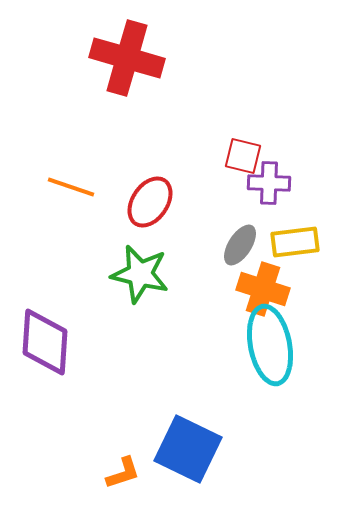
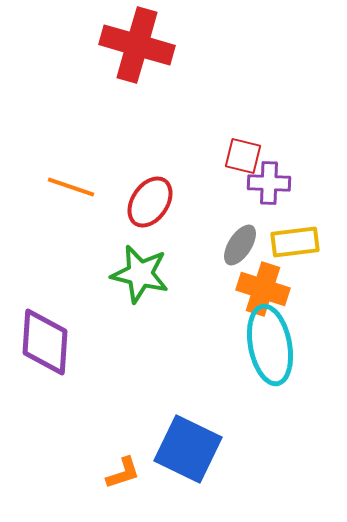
red cross: moved 10 px right, 13 px up
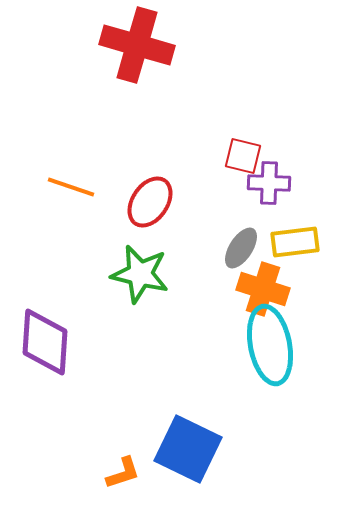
gray ellipse: moved 1 px right, 3 px down
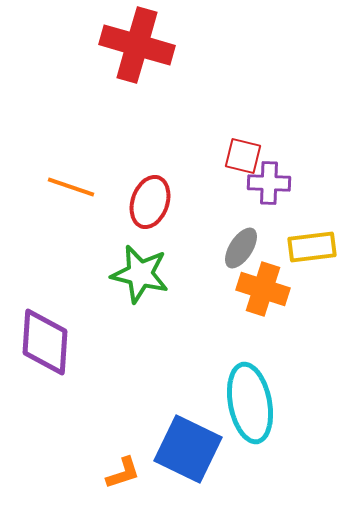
red ellipse: rotated 15 degrees counterclockwise
yellow rectangle: moved 17 px right, 5 px down
cyan ellipse: moved 20 px left, 58 px down
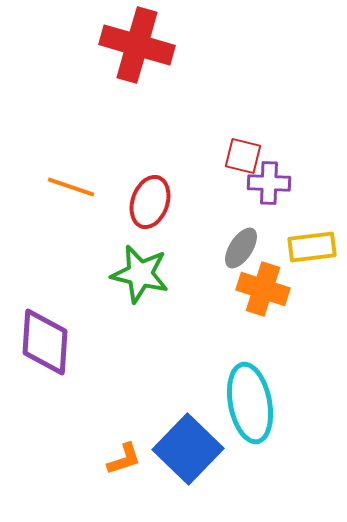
blue square: rotated 18 degrees clockwise
orange L-shape: moved 1 px right, 14 px up
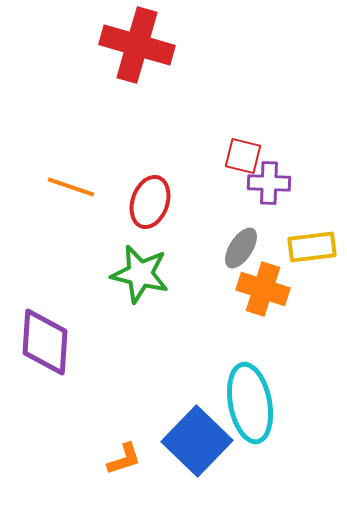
blue square: moved 9 px right, 8 px up
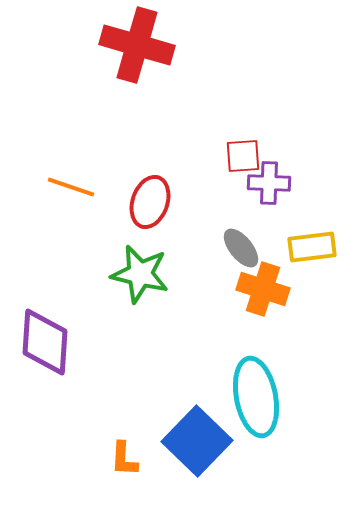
red square: rotated 18 degrees counterclockwise
gray ellipse: rotated 72 degrees counterclockwise
cyan ellipse: moved 6 px right, 6 px up
orange L-shape: rotated 111 degrees clockwise
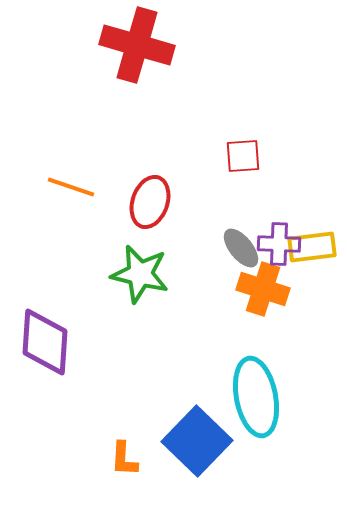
purple cross: moved 10 px right, 61 px down
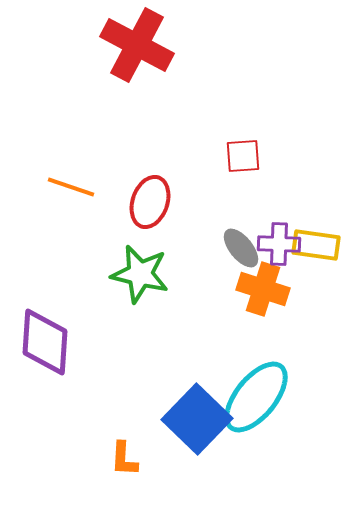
red cross: rotated 12 degrees clockwise
yellow rectangle: moved 4 px right, 2 px up; rotated 15 degrees clockwise
cyan ellipse: rotated 50 degrees clockwise
blue square: moved 22 px up
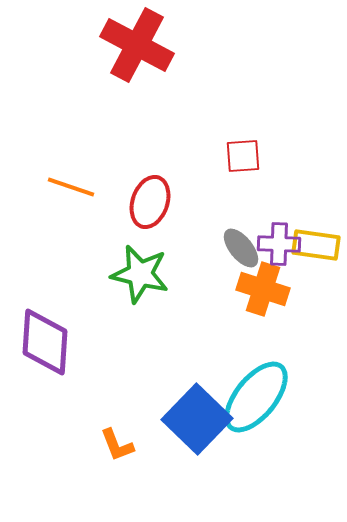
orange L-shape: moved 7 px left, 14 px up; rotated 24 degrees counterclockwise
